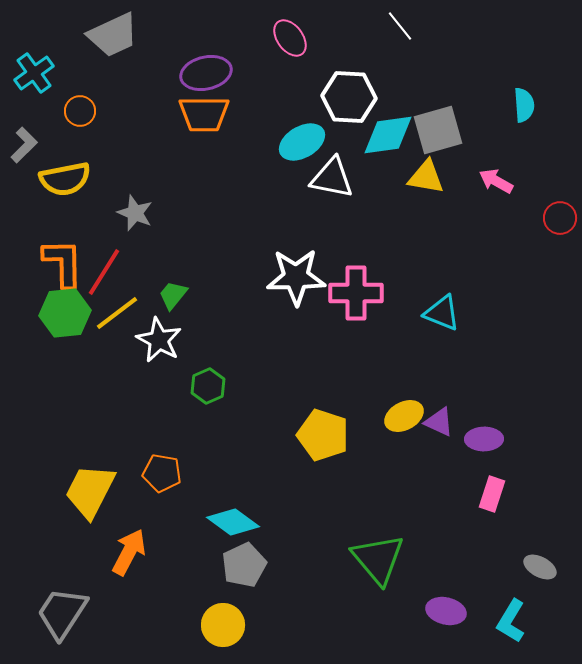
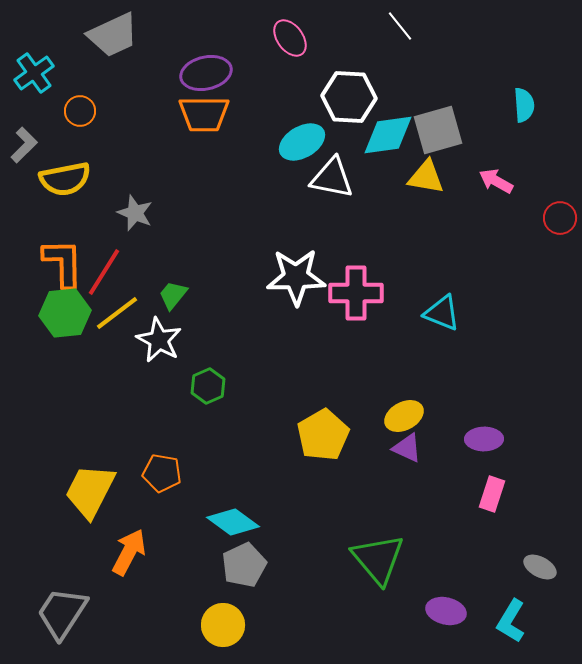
purple triangle at (439, 422): moved 32 px left, 26 px down
yellow pentagon at (323, 435): rotated 24 degrees clockwise
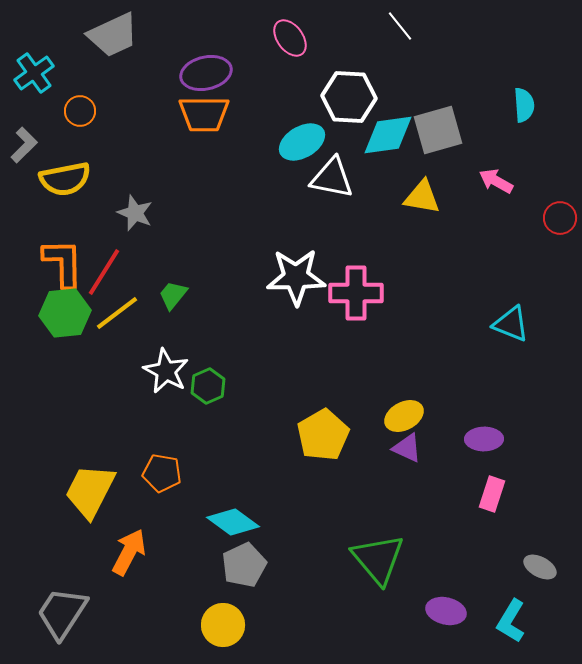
yellow triangle at (426, 177): moved 4 px left, 20 px down
cyan triangle at (442, 313): moved 69 px right, 11 px down
white star at (159, 340): moved 7 px right, 31 px down
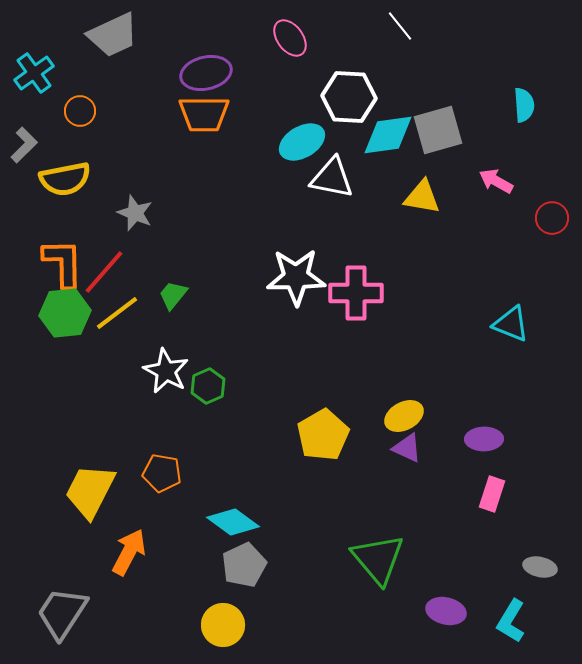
red circle at (560, 218): moved 8 px left
red line at (104, 272): rotated 9 degrees clockwise
gray ellipse at (540, 567): rotated 16 degrees counterclockwise
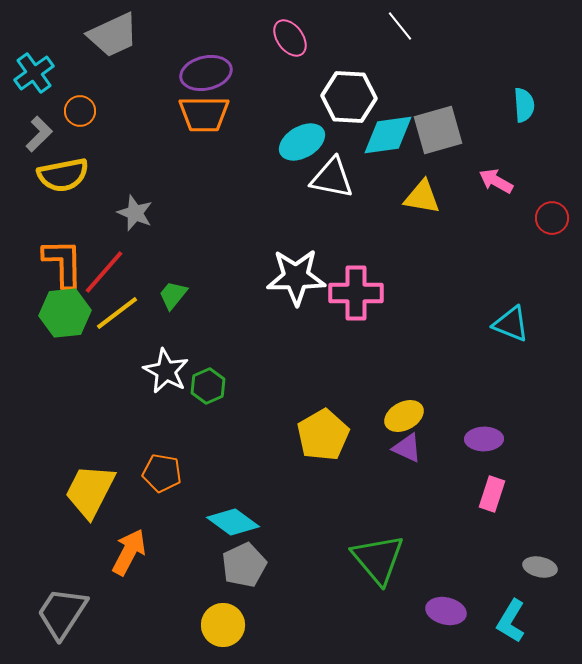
gray L-shape at (24, 145): moved 15 px right, 11 px up
yellow semicircle at (65, 179): moved 2 px left, 4 px up
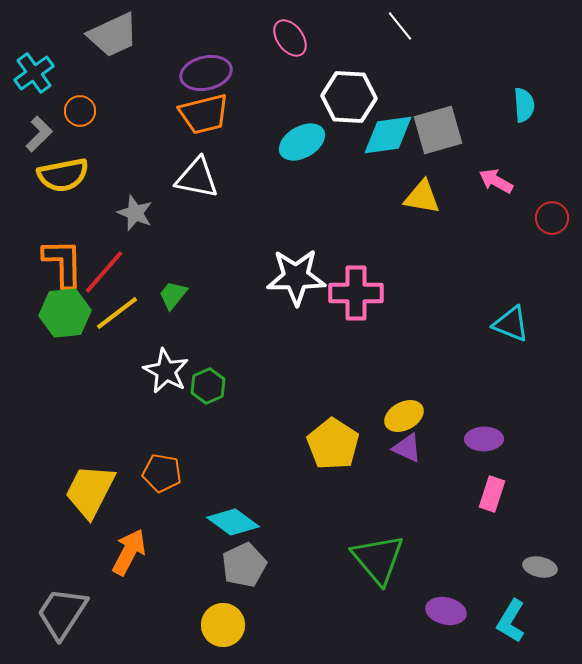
orange trapezoid at (204, 114): rotated 14 degrees counterclockwise
white triangle at (332, 178): moved 135 px left
yellow pentagon at (323, 435): moved 10 px right, 9 px down; rotated 9 degrees counterclockwise
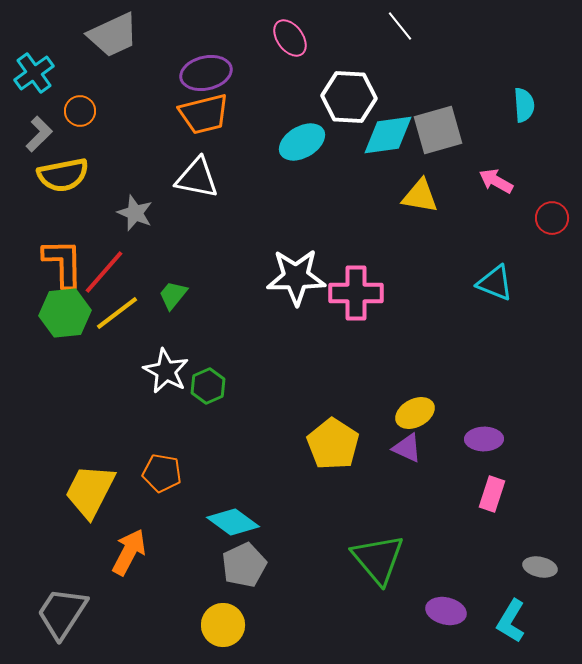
yellow triangle at (422, 197): moved 2 px left, 1 px up
cyan triangle at (511, 324): moved 16 px left, 41 px up
yellow ellipse at (404, 416): moved 11 px right, 3 px up
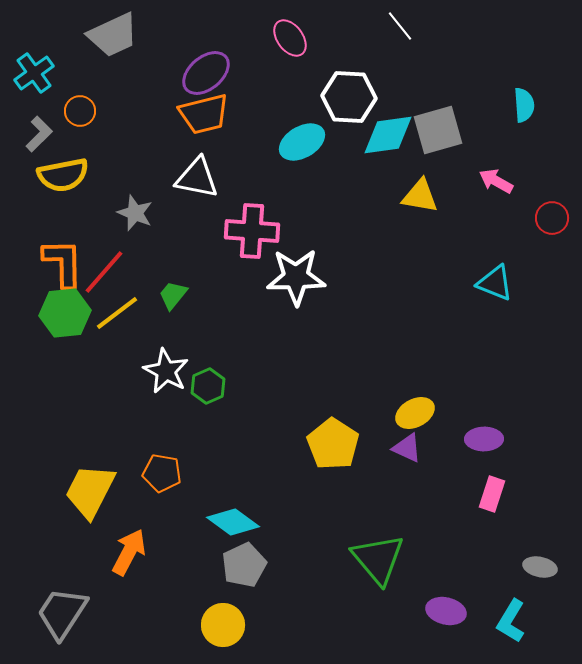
purple ellipse at (206, 73): rotated 27 degrees counterclockwise
pink cross at (356, 293): moved 104 px left, 62 px up; rotated 4 degrees clockwise
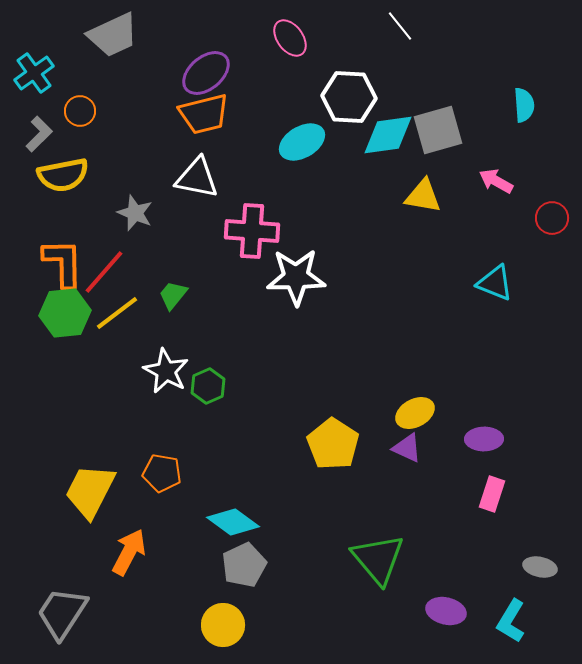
yellow triangle at (420, 196): moved 3 px right
